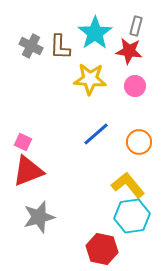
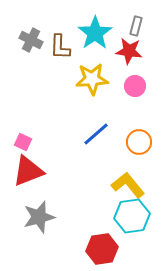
gray cross: moved 6 px up
yellow star: moved 2 px right; rotated 8 degrees counterclockwise
red hexagon: rotated 20 degrees counterclockwise
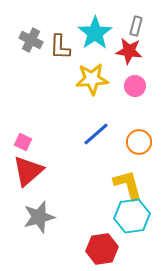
red triangle: rotated 20 degrees counterclockwise
yellow L-shape: rotated 24 degrees clockwise
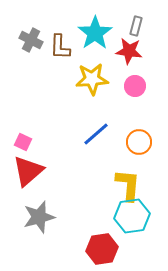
yellow L-shape: rotated 20 degrees clockwise
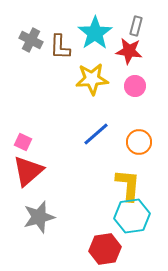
red hexagon: moved 3 px right
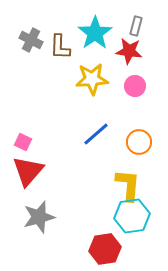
red triangle: rotated 8 degrees counterclockwise
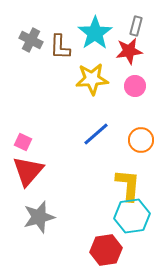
red star: rotated 16 degrees counterclockwise
orange circle: moved 2 px right, 2 px up
red hexagon: moved 1 px right, 1 px down
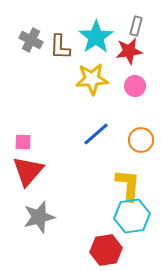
cyan star: moved 1 px right, 4 px down
pink square: rotated 24 degrees counterclockwise
